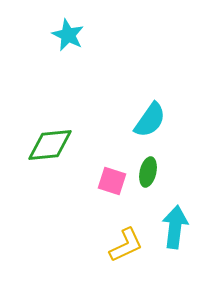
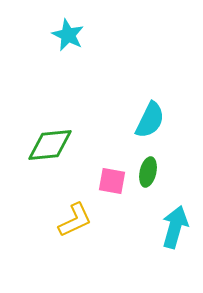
cyan semicircle: rotated 9 degrees counterclockwise
pink square: rotated 8 degrees counterclockwise
cyan arrow: rotated 9 degrees clockwise
yellow L-shape: moved 51 px left, 25 px up
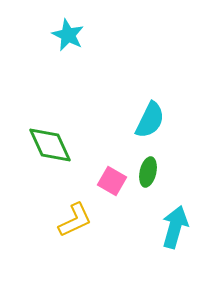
green diamond: rotated 72 degrees clockwise
pink square: rotated 20 degrees clockwise
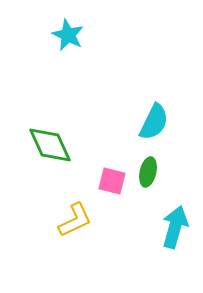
cyan semicircle: moved 4 px right, 2 px down
pink square: rotated 16 degrees counterclockwise
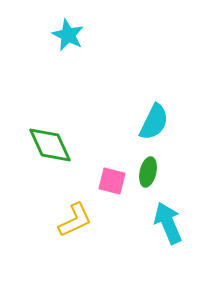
cyan arrow: moved 7 px left, 4 px up; rotated 39 degrees counterclockwise
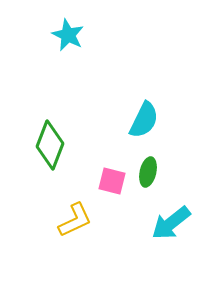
cyan semicircle: moved 10 px left, 2 px up
green diamond: rotated 45 degrees clockwise
cyan arrow: moved 3 px right; rotated 105 degrees counterclockwise
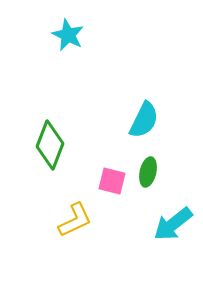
cyan arrow: moved 2 px right, 1 px down
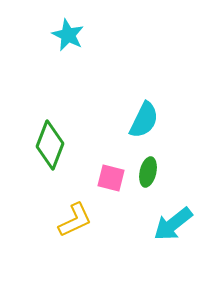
pink square: moved 1 px left, 3 px up
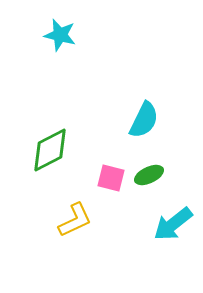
cyan star: moved 8 px left; rotated 12 degrees counterclockwise
green diamond: moved 5 px down; rotated 42 degrees clockwise
green ellipse: moved 1 px right, 3 px down; rotated 52 degrees clockwise
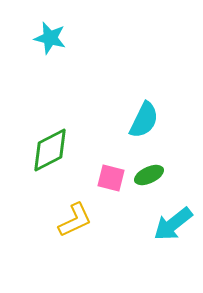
cyan star: moved 10 px left, 3 px down
